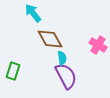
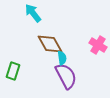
brown diamond: moved 5 px down
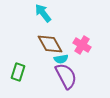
cyan arrow: moved 10 px right
pink cross: moved 16 px left
cyan semicircle: moved 1 px left, 1 px down; rotated 88 degrees clockwise
green rectangle: moved 5 px right, 1 px down
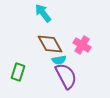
cyan semicircle: moved 2 px left, 1 px down
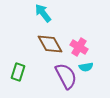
pink cross: moved 3 px left, 2 px down
cyan semicircle: moved 27 px right, 7 px down
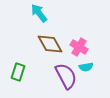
cyan arrow: moved 4 px left
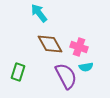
pink cross: rotated 12 degrees counterclockwise
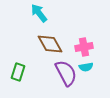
pink cross: moved 5 px right; rotated 30 degrees counterclockwise
purple semicircle: moved 3 px up
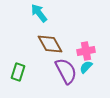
pink cross: moved 2 px right, 4 px down
cyan semicircle: rotated 144 degrees clockwise
purple semicircle: moved 2 px up
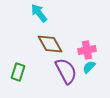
pink cross: moved 1 px right, 1 px up
cyan semicircle: moved 3 px right
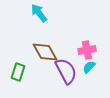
brown diamond: moved 5 px left, 8 px down
